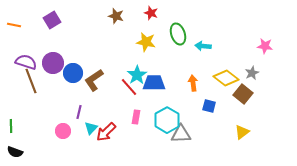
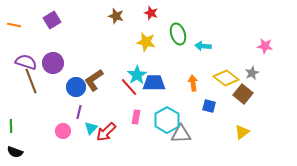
blue circle: moved 3 px right, 14 px down
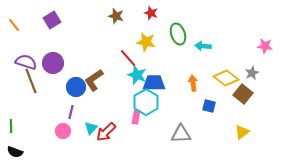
orange line: rotated 40 degrees clockwise
cyan star: rotated 18 degrees counterclockwise
red line: moved 1 px left, 29 px up
purple line: moved 8 px left
cyan hexagon: moved 21 px left, 18 px up
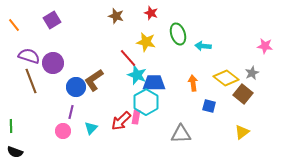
purple semicircle: moved 3 px right, 6 px up
red arrow: moved 15 px right, 11 px up
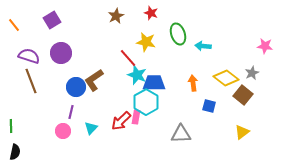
brown star: rotated 28 degrees clockwise
purple circle: moved 8 px right, 10 px up
brown square: moved 1 px down
black semicircle: rotated 98 degrees counterclockwise
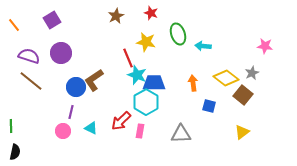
red line: rotated 18 degrees clockwise
brown line: rotated 30 degrees counterclockwise
pink rectangle: moved 4 px right, 14 px down
cyan triangle: rotated 48 degrees counterclockwise
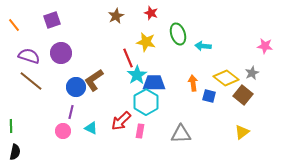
purple square: rotated 12 degrees clockwise
cyan star: rotated 18 degrees clockwise
blue square: moved 10 px up
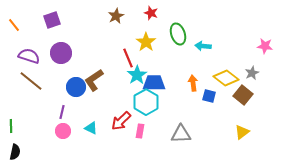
yellow star: rotated 24 degrees clockwise
purple line: moved 9 px left
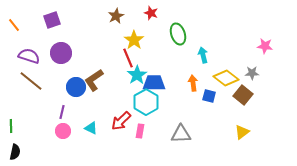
yellow star: moved 12 px left, 2 px up
cyan arrow: moved 9 px down; rotated 70 degrees clockwise
gray star: rotated 24 degrees clockwise
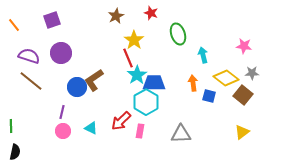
pink star: moved 21 px left
blue circle: moved 1 px right
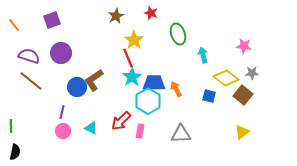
cyan star: moved 5 px left, 2 px down
orange arrow: moved 17 px left, 6 px down; rotated 21 degrees counterclockwise
cyan hexagon: moved 2 px right, 1 px up
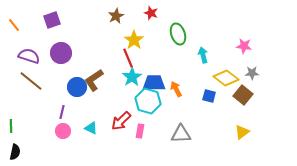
cyan hexagon: rotated 15 degrees counterclockwise
